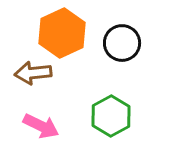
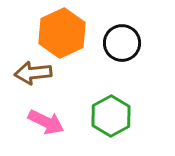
pink arrow: moved 5 px right, 4 px up
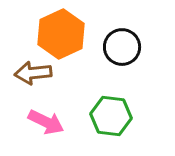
orange hexagon: moved 1 px left, 1 px down
black circle: moved 4 px down
green hexagon: rotated 24 degrees counterclockwise
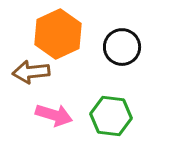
orange hexagon: moved 3 px left
brown arrow: moved 2 px left, 1 px up
pink arrow: moved 8 px right, 7 px up; rotated 9 degrees counterclockwise
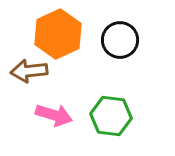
black circle: moved 2 px left, 7 px up
brown arrow: moved 2 px left, 1 px up
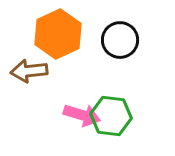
pink arrow: moved 28 px right
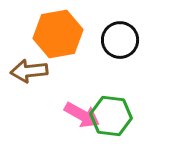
orange hexagon: rotated 15 degrees clockwise
pink arrow: rotated 12 degrees clockwise
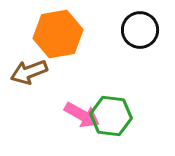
black circle: moved 20 px right, 10 px up
brown arrow: moved 1 px down; rotated 15 degrees counterclockwise
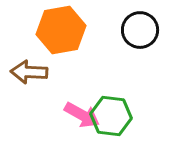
orange hexagon: moved 3 px right, 4 px up
brown arrow: rotated 24 degrees clockwise
